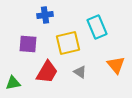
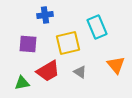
red trapezoid: moved 1 px right, 1 px up; rotated 30 degrees clockwise
green triangle: moved 9 px right
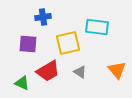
blue cross: moved 2 px left, 2 px down
cyan rectangle: rotated 60 degrees counterclockwise
orange triangle: moved 1 px right, 5 px down
green triangle: rotated 35 degrees clockwise
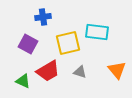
cyan rectangle: moved 5 px down
purple square: rotated 24 degrees clockwise
gray triangle: rotated 16 degrees counterclockwise
green triangle: moved 1 px right, 2 px up
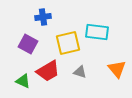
orange triangle: moved 1 px up
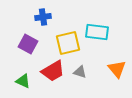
red trapezoid: moved 5 px right
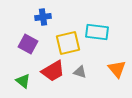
green triangle: rotated 14 degrees clockwise
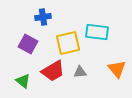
gray triangle: rotated 24 degrees counterclockwise
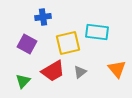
purple square: moved 1 px left
gray triangle: rotated 32 degrees counterclockwise
green triangle: rotated 35 degrees clockwise
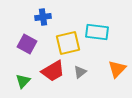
orange triangle: rotated 24 degrees clockwise
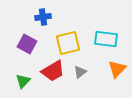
cyan rectangle: moved 9 px right, 7 px down
